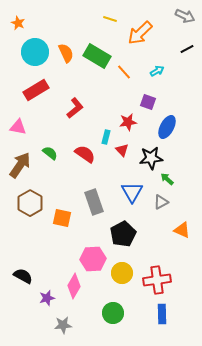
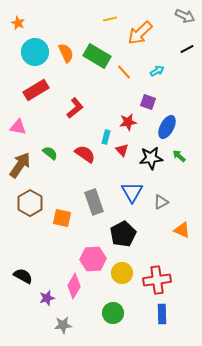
yellow line: rotated 32 degrees counterclockwise
green arrow: moved 12 px right, 23 px up
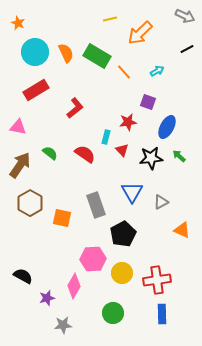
gray rectangle: moved 2 px right, 3 px down
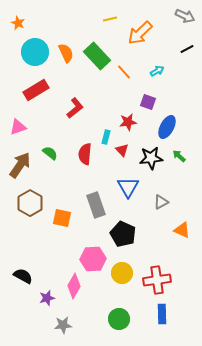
green rectangle: rotated 16 degrees clockwise
pink triangle: rotated 30 degrees counterclockwise
red semicircle: rotated 120 degrees counterclockwise
blue triangle: moved 4 px left, 5 px up
black pentagon: rotated 20 degrees counterclockwise
green circle: moved 6 px right, 6 px down
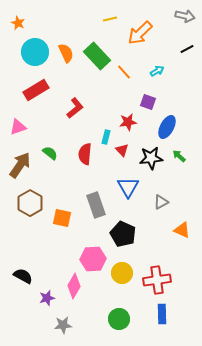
gray arrow: rotated 12 degrees counterclockwise
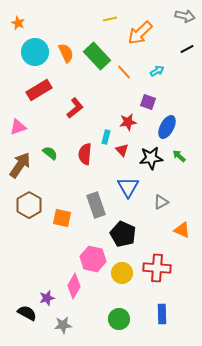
red rectangle: moved 3 px right
brown hexagon: moved 1 px left, 2 px down
pink hexagon: rotated 15 degrees clockwise
black semicircle: moved 4 px right, 37 px down
red cross: moved 12 px up; rotated 12 degrees clockwise
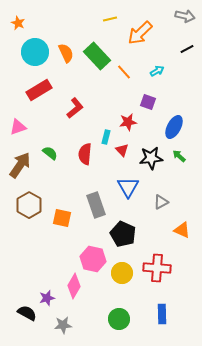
blue ellipse: moved 7 px right
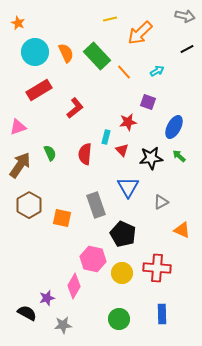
green semicircle: rotated 28 degrees clockwise
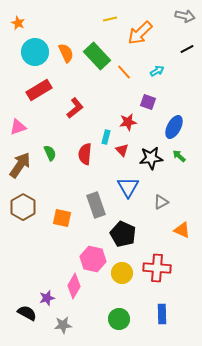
brown hexagon: moved 6 px left, 2 px down
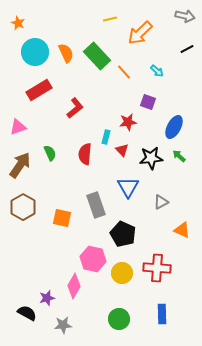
cyan arrow: rotated 72 degrees clockwise
